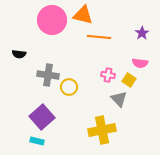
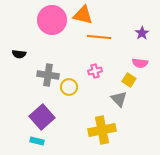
pink cross: moved 13 px left, 4 px up; rotated 24 degrees counterclockwise
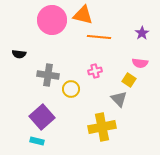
yellow circle: moved 2 px right, 2 px down
yellow cross: moved 3 px up
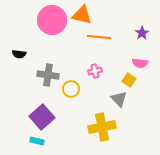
orange triangle: moved 1 px left
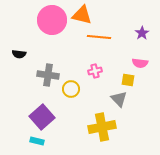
yellow square: moved 1 px left; rotated 24 degrees counterclockwise
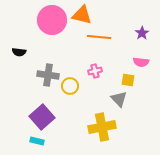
black semicircle: moved 2 px up
pink semicircle: moved 1 px right, 1 px up
yellow circle: moved 1 px left, 3 px up
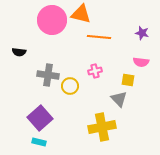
orange triangle: moved 1 px left, 1 px up
purple star: rotated 24 degrees counterclockwise
purple square: moved 2 px left, 1 px down
cyan rectangle: moved 2 px right, 1 px down
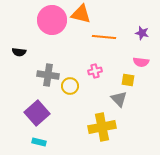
orange line: moved 5 px right
purple square: moved 3 px left, 5 px up
